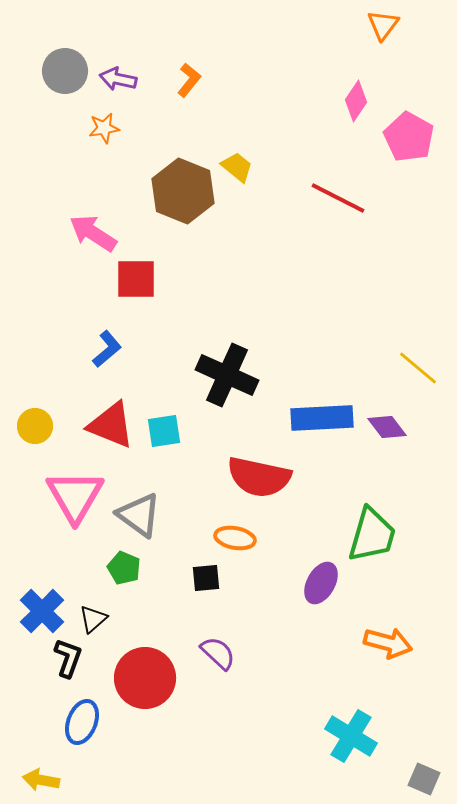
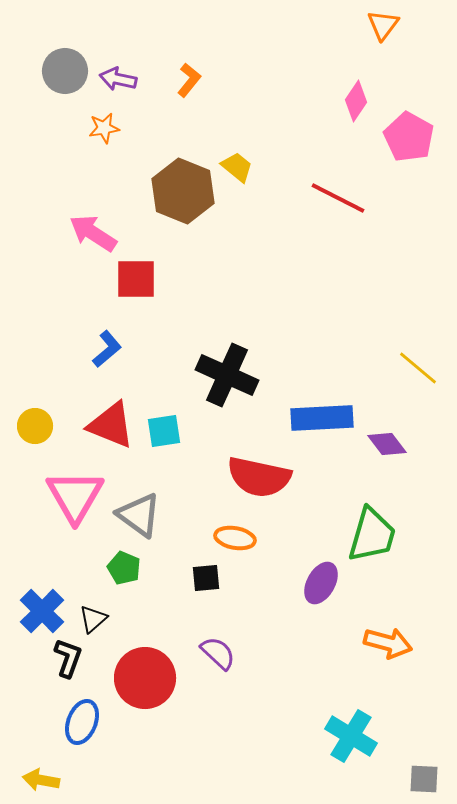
purple diamond: moved 17 px down
gray square: rotated 20 degrees counterclockwise
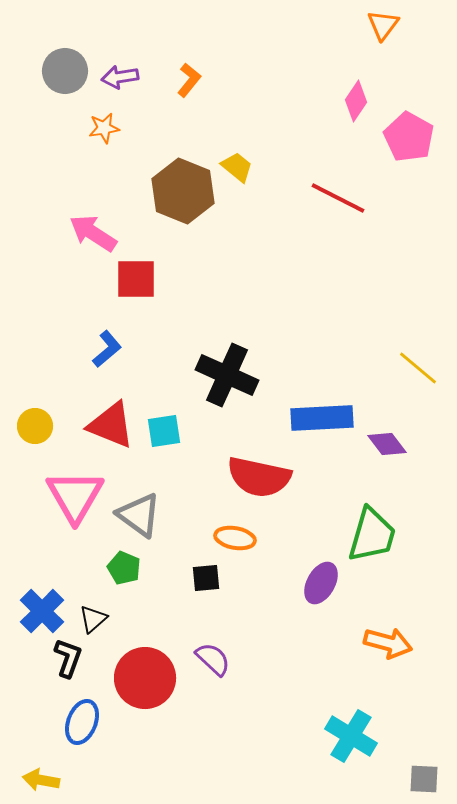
purple arrow: moved 2 px right, 2 px up; rotated 21 degrees counterclockwise
purple semicircle: moved 5 px left, 6 px down
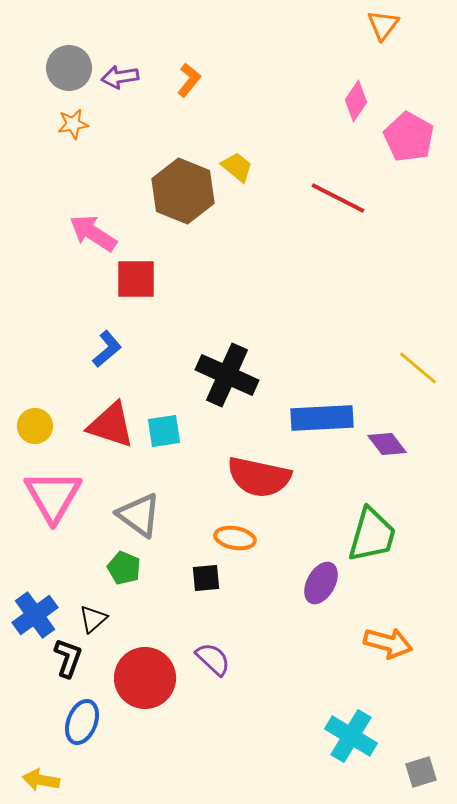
gray circle: moved 4 px right, 3 px up
orange star: moved 31 px left, 4 px up
red triangle: rotated 4 degrees counterclockwise
pink triangle: moved 22 px left
blue cross: moved 7 px left, 4 px down; rotated 9 degrees clockwise
gray square: moved 3 px left, 7 px up; rotated 20 degrees counterclockwise
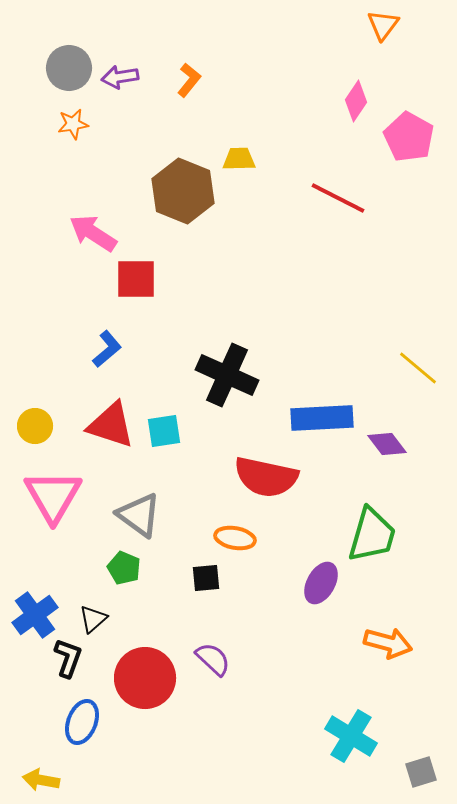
yellow trapezoid: moved 2 px right, 8 px up; rotated 40 degrees counterclockwise
red semicircle: moved 7 px right
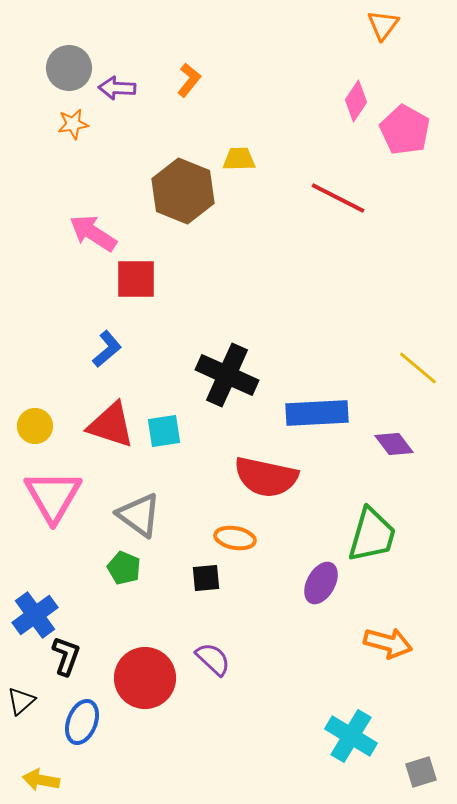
purple arrow: moved 3 px left, 11 px down; rotated 12 degrees clockwise
pink pentagon: moved 4 px left, 7 px up
blue rectangle: moved 5 px left, 5 px up
purple diamond: moved 7 px right
black triangle: moved 72 px left, 82 px down
black L-shape: moved 2 px left, 2 px up
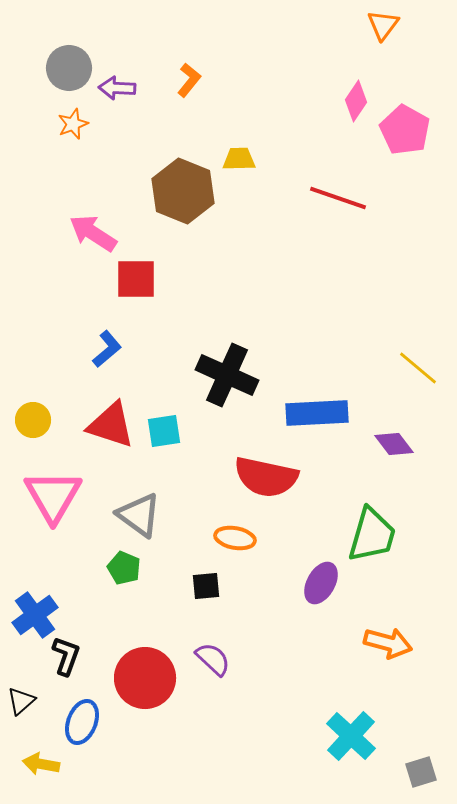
orange star: rotated 12 degrees counterclockwise
red line: rotated 8 degrees counterclockwise
yellow circle: moved 2 px left, 6 px up
black square: moved 8 px down
cyan cross: rotated 12 degrees clockwise
yellow arrow: moved 16 px up
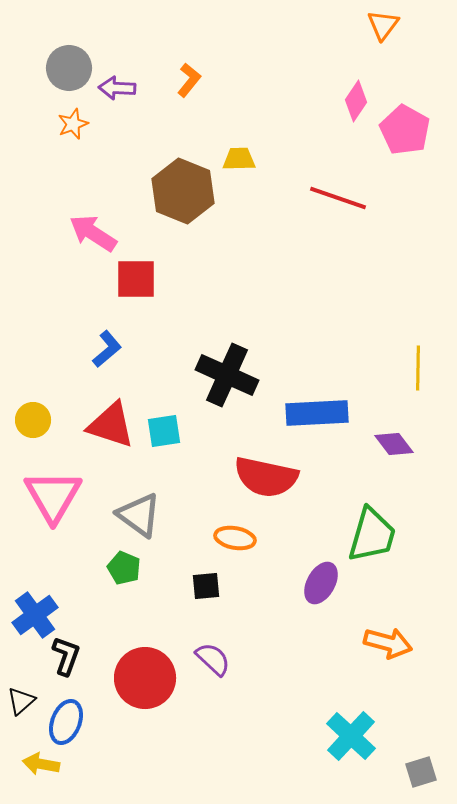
yellow line: rotated 51 degrees clockwise
blue ellipse: moved 16 px left
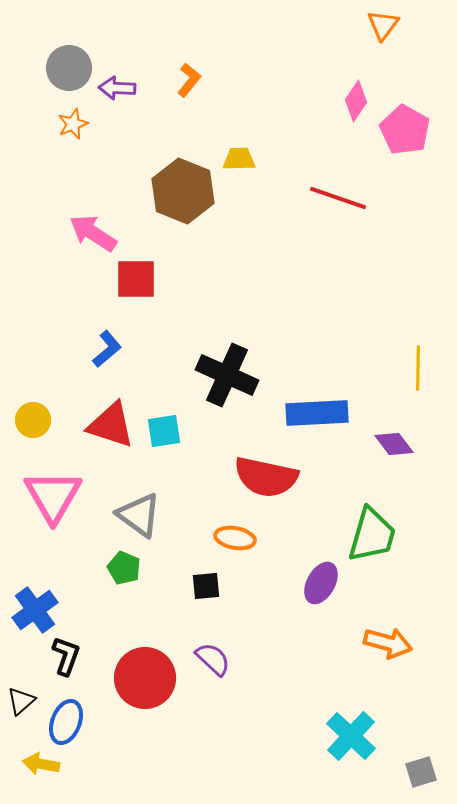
blue cross: moved 5 px up
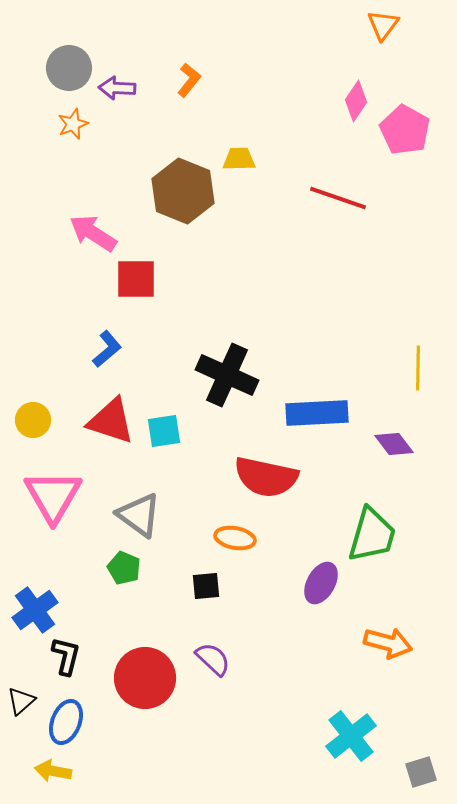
red triangle: moved 4 px up
black L-shape: rotated 6 degrees counterclockwise
cyan cross: rotated 9 degrees clockwise
yellow arrow: moved 12 px right, 7 px down
